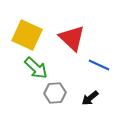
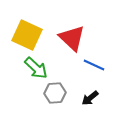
blue line: moved 5 px left
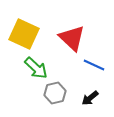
yellow square: moved 3 px left, 1 px up
gray hexagon: rotated 10 degrees counterclockwise
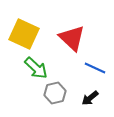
blue line: moved 1 px right, 3 px down
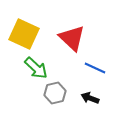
black arrow: rotated 60 degrees clockwise
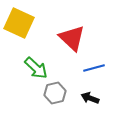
yellow square: moved 5 px left, 11 px up
blue line: moved 1 px left; rotated 40 degrees counterclockwise
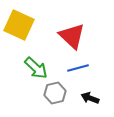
yellow square: moved 2 px down
red triangle: moved 2 px up
blue line: moved 16 px left
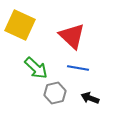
yellow square: moved 1 px right
blue line: rotated 25 degrees clockwise
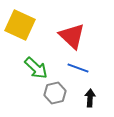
blue line: rotated 10 degrees clockwise
black arrow: rotated 72 degrees clockwise
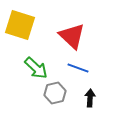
yellow square: rotated 8 degrees counterclockwise
